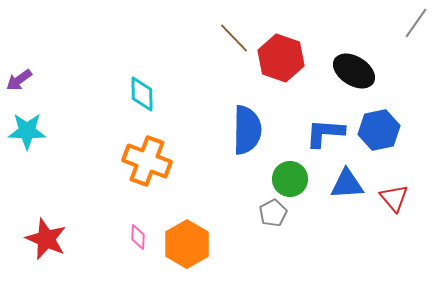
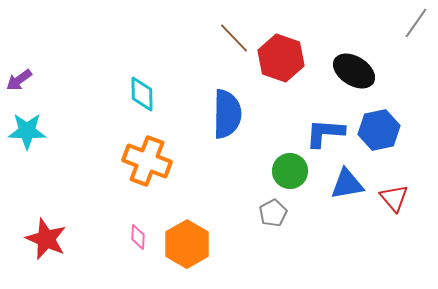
blue semicircle: moved 20 px left, 16 px up
green circle: moved 8 px up
blue triangle: rotated 6 degrees counterclockwise
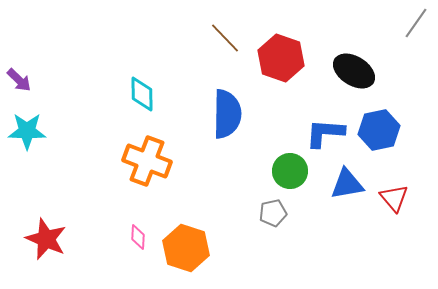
brown line: moved 9 px left
purple arrow: rotated 100 degrees counterclockwise
gray pentagon: rotated 16 degrees clockwise
orange hexagon: moved 1 px left, 4 px down; rotated 12 degrees counterclockwise
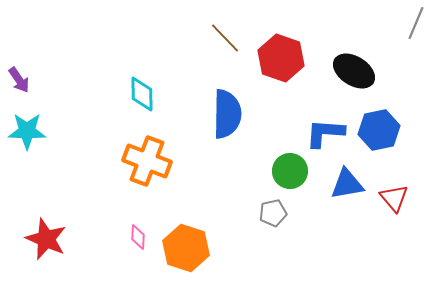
gray line: rotated 12 degrees counterclockwise
purple arrow: rotated 12 degrees clockwise
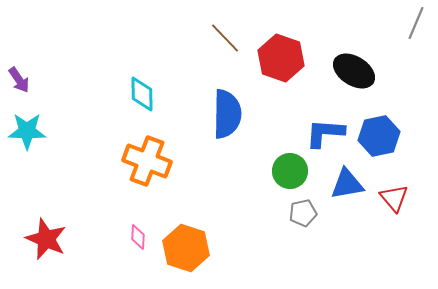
blue hexagon: moved 6 px down
gray pentagon: moved 30 px right
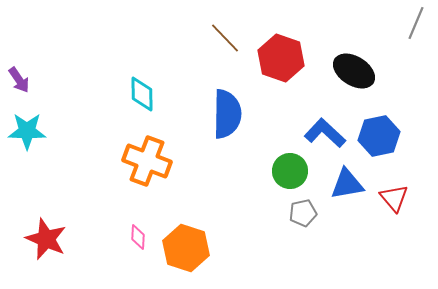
blue L-shape: rotated 39 degrees clockwise
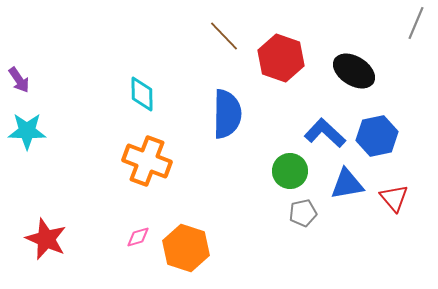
brown line: moved 1 px left, 2 px up
blue hexagon: moved 2 px left
pink diamond: rotated 70 degrees clockwise
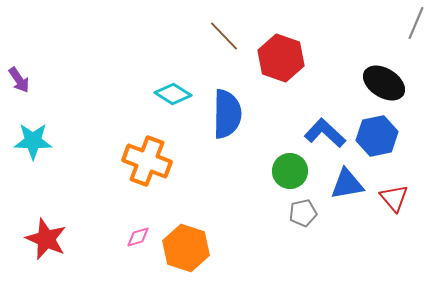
black ellipse: moved 30 px right, 12 px down
cyan diamond: moved 31 px right; rotated 57 degrees counterclockwise
cyan star: moved 6 px right, 10 px down
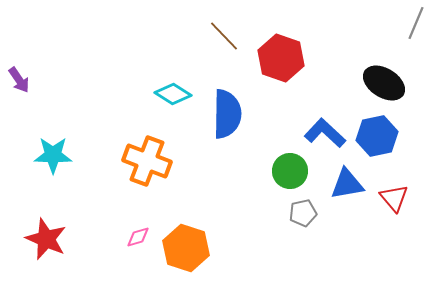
cyan star: moved 20 px right, 14 px down
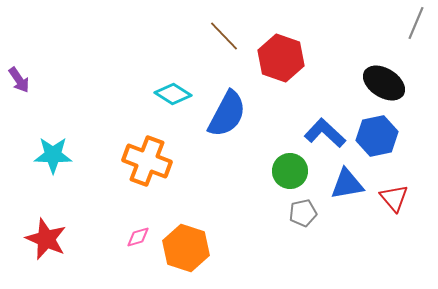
blue semicircle: rotated 27 degrees clockwise
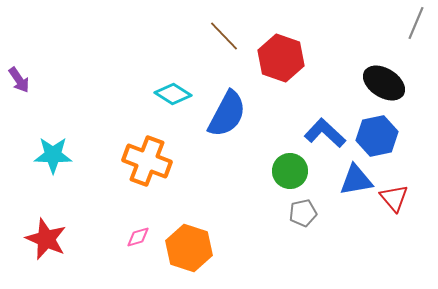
blue triangle: moved 9 px right, 4 px up
orange hexagon: moved 3 px right
